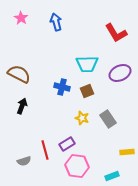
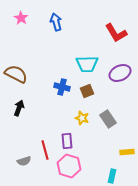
brown semicircle: moved 3 px left
black arrow: moved 3 px left, 2 px down
purple rectangle: moved 3 px up; rotated 63 degrees counterclockwise
pink hexagon: moved 8 px left; rotated 10 degrees clockwise
cyan rectangle: rotated 56 degrees counterclockwise
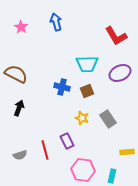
pink star: moved 9 px down
red L-shape: moved 3 px down
purple rectangle: rotated 21 degrees counterclockwise
gray semicircle: moved 4 px left, 6 px up
pink hexagon: moved 14 px right, 4 px down; rotated 10 degrees counterclockwise
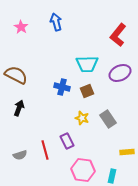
red L-shape: moved 2 px right, 1 px up; rotated 70 degrees clockwise
brown semicircle: moved 1 px down
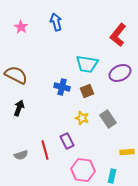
cyan trapezoid: rotated 10 degrees clockwise
gray semicircle: moved 1 px right
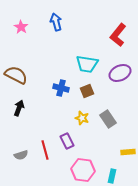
blue cross: moved 1 px left, 1 px down
yellow rectangle: moved 1 px right
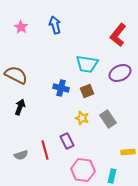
blue arrow: moved 1 px left, 3 px down
black arrow: moved 1 px right, 1 px up
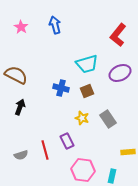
cyan trapezoid: rotated 25 degrees counterclockwise
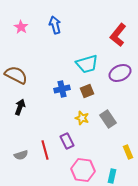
blue cross: moved 1 px right, 1 px down; rotated 28 degrees counterclockwise
yellow rectangle: rotated 72 degrees clockwise
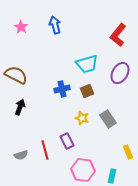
purple ellipse: rotated 35 degrees counterclockwise
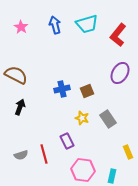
cyan trapezoid: moved 40 px up
red line: moved 1 px left, 4 px down
